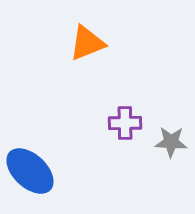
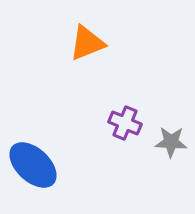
purple cross: rotated 24 degrees clockwise
blue ellipse: moved 3 px right, 6 px up
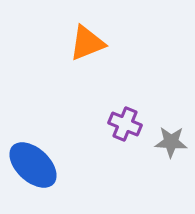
purple cross: moved 1 px down
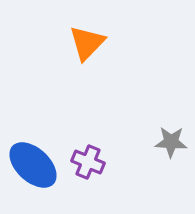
orange triangle: rotated 24 degrees counterclockwise
purple cross: moved 37 px left, 38 px down
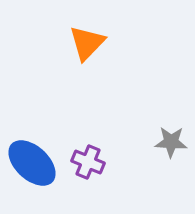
blue ellipse: moved 1 px left, 2 px up
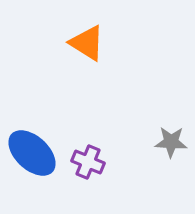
orange triangle: rotated 42 degrees counterclockwise
blue ellipse: moved 10 px up
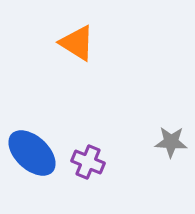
orange triangle: moved 10 px left
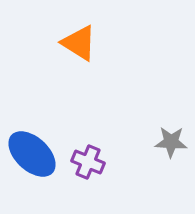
orange triangle: moved 2 px right
blue ellipse: moved 1 px down
